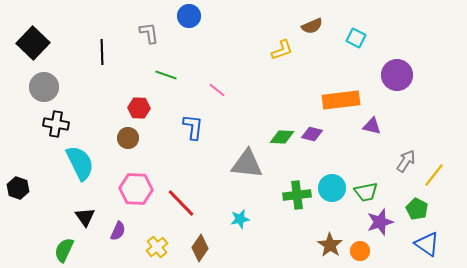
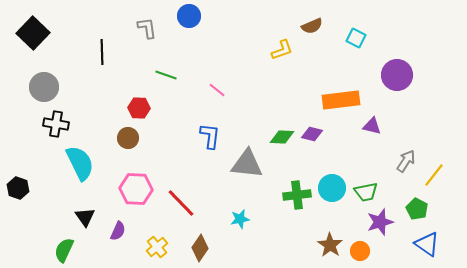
gray L-shape: moved 2 px left, 5 px up
black square: moved 10 px up
blue L-shape: moved 17 px right, 9 px down
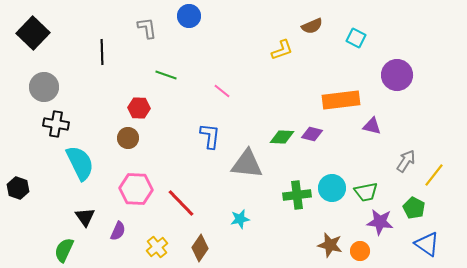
pink line: moved 5 px right, 1 px down
green pentagon: moved 3 px left, 1 px up
purple star: rotated 24 degrees clockwise
brown star: rotated 20 degrees counterclockwise
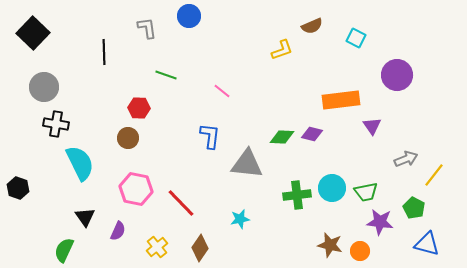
black line: moved 2 px right
purple triangle: rotated 42 degrees clockwise
gray arrow: moved 2 px up; rotated 35 degrees clockwise
pink hexagon: rotated 8 degrees clockwise
blue triangle: rotated 20 degrees counterclockwise
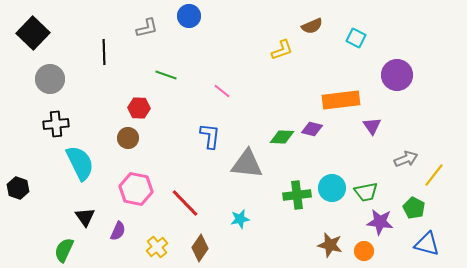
gray L-shape: rotated 85 degrees clockwise
gray circle: moved 6 px right, 8 px up
black cross: rotated 15 degrees counterclockwise
purple diamond: moved 5 px up
red line: moved 4 px right
orange circle: moved 4 px right
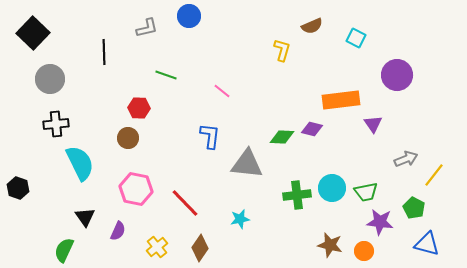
yellow L-shape: rotated 55 degrees counterclockwise
purple triangle: moved 1 px right, 2 px up
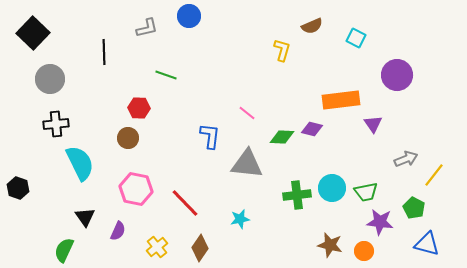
pink line: moved 25 px right, 22 px down
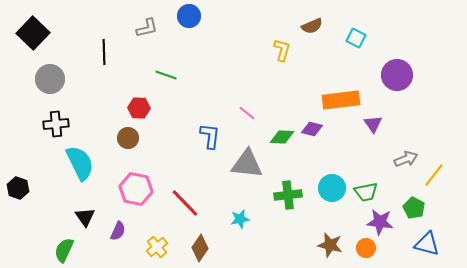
green cross: moved 9 px left
orange circle: moved 2 px right, 3 px up
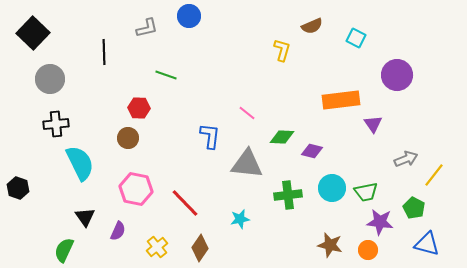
purple diamond: moved 22 px down
orange circle: moved 2 px right, 2 px down
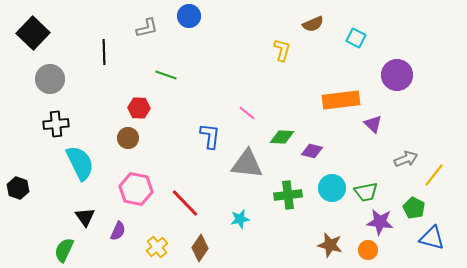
brown semicircle: moved 1 px right, 2 px up
purple triangle: rotated 12 degrees counterclockwise
blue triangle: moved 5 px right, 6 px up
